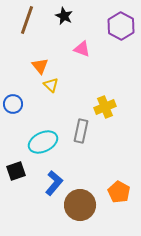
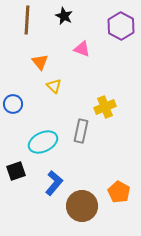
brown line: rotated 16 degrees counterclockwise
orange triangle: moved 4 px up
yellow triangle: moved 3 px right, 1 px down
brown circle: moved 2 px right, 1 px down
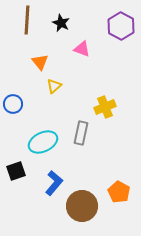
black star: moved 3 px left, 7 px down
yellow triangle: rotated 35 degrees clockwise
gray rectangle: moved 2 px down
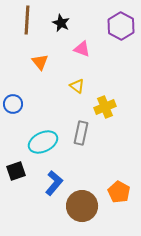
yellow triangle: moved 23 px right; rotated 42 degrees counterclockwise
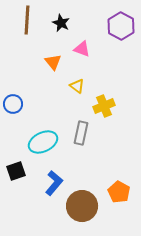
orange triangle: moved 13 px right
yellow cross: moved 1 px left, 1 px up
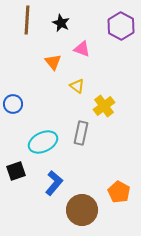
yellow cross: rotated 15 degrees counterclockwise
brown circle: moved 4 px down
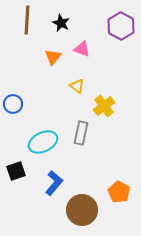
orange triangle: moved 5 px up; rotated 18 degrees clockwise
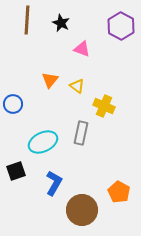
orange triangle: moved 3 px left, 23 px down
yellow cross: rotated 30 degrees counterclockwise
blue L-shape: rotated 10 degrees counterclockwise
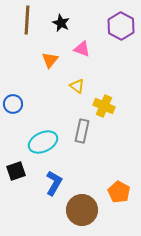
orange triangle: moved 20 px up
gray rectangle: moved 1 px right, 2 px up
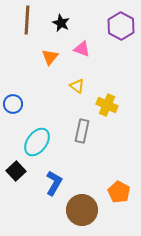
orange triangle: moved 3 px up
yellow cross: moved 3 px right, 1 px up
cyan ellipse: moved 6 px left; rotated 28 degrees counterclockwise
black square: rotated 24 degrees counterclockwise
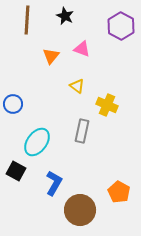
black star: moved 4 px right, 7 px up
orange triangle: moved 1 px right, 1 px up
black square: rotated 18 degrees counterclockwise
brown circle: moved 2 px left
